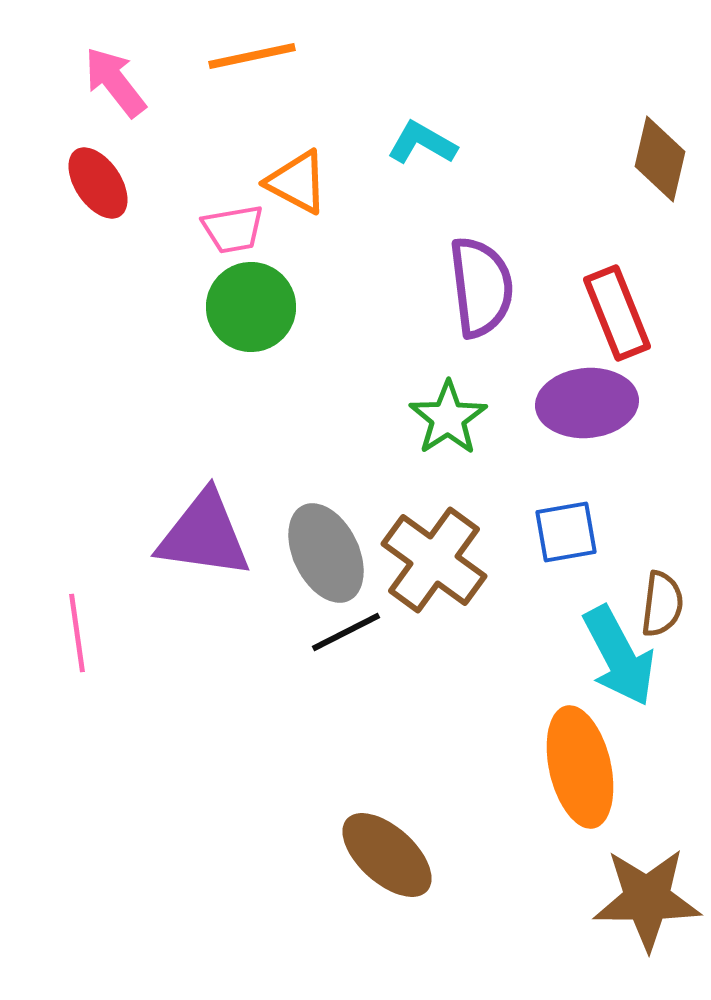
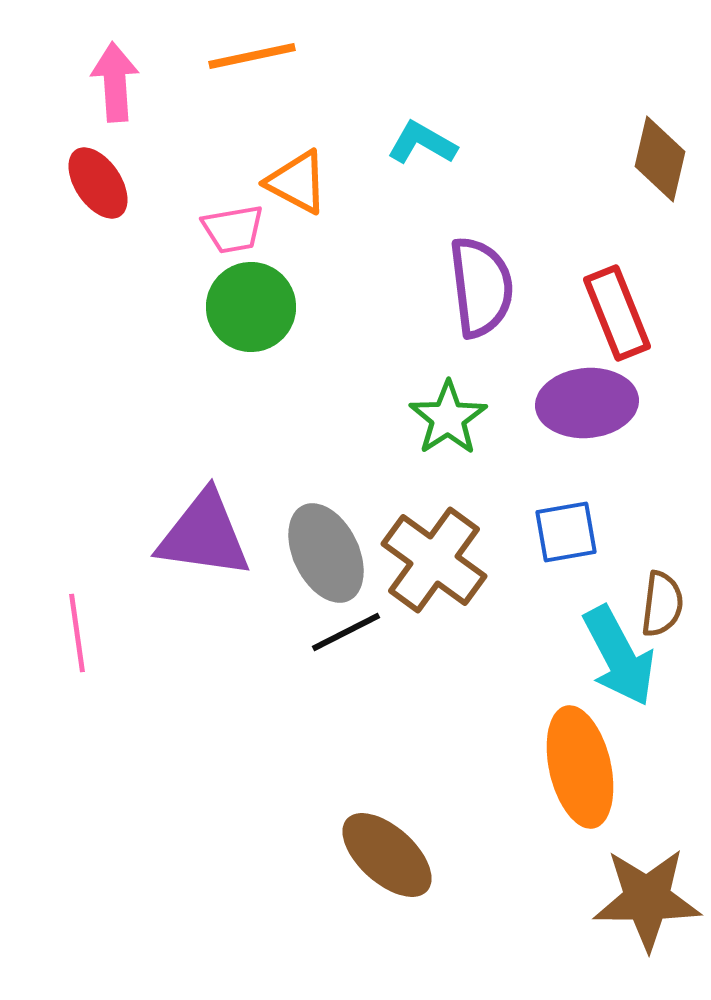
pink arrow: rotated 34 degrees clockwise
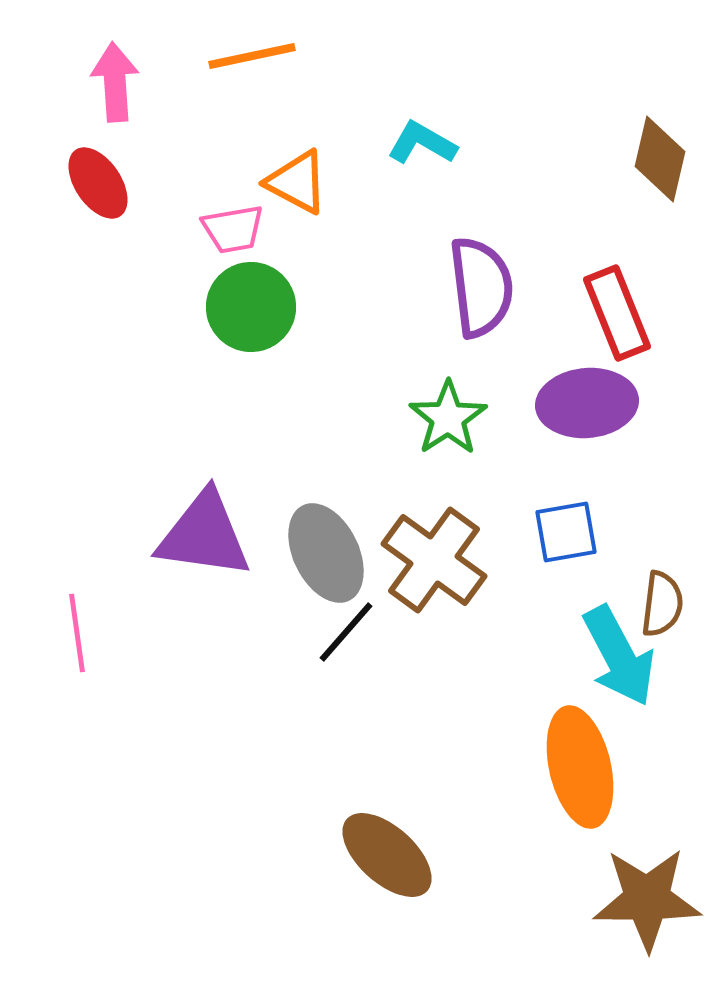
black line: rotated 22 degrees counterclockwise
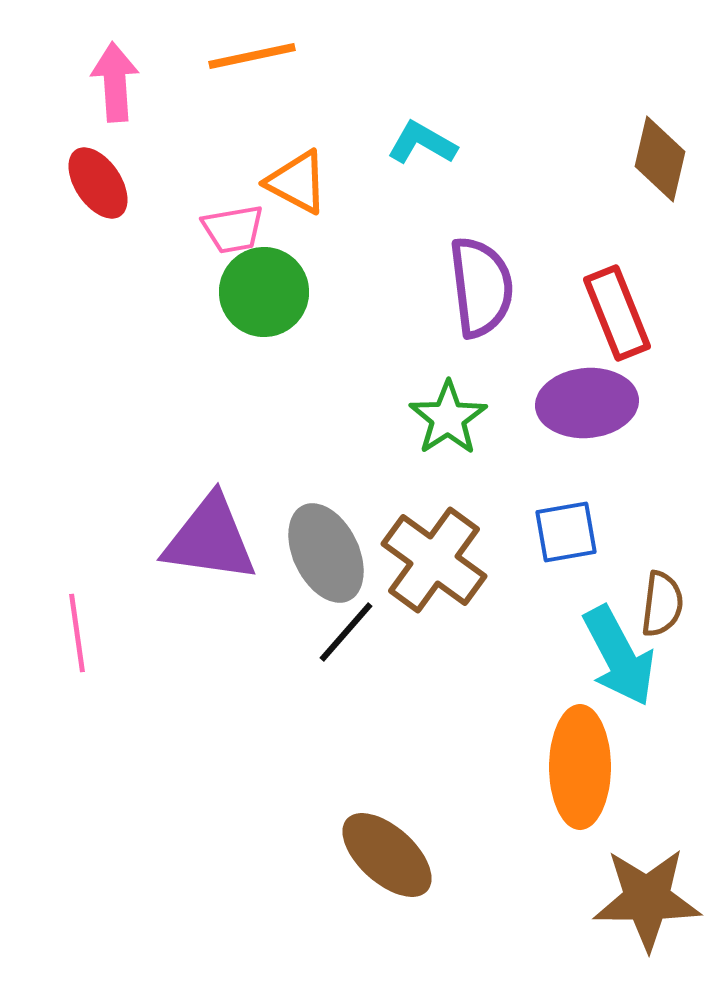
green circle: moved 13 px right, 15 px up
purple triangle: moved 6 px right, 4 px down
orange ellipse: rotated 13 degrees clockwise
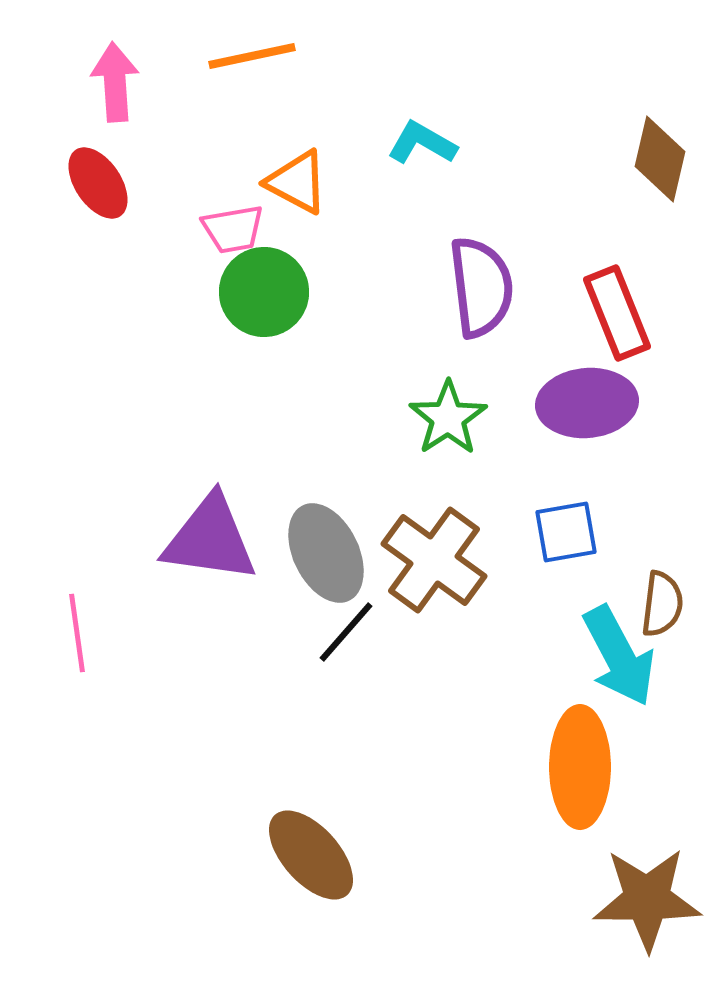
brown ellipse: moved 76 px left; rotated 6 degrees clockwise
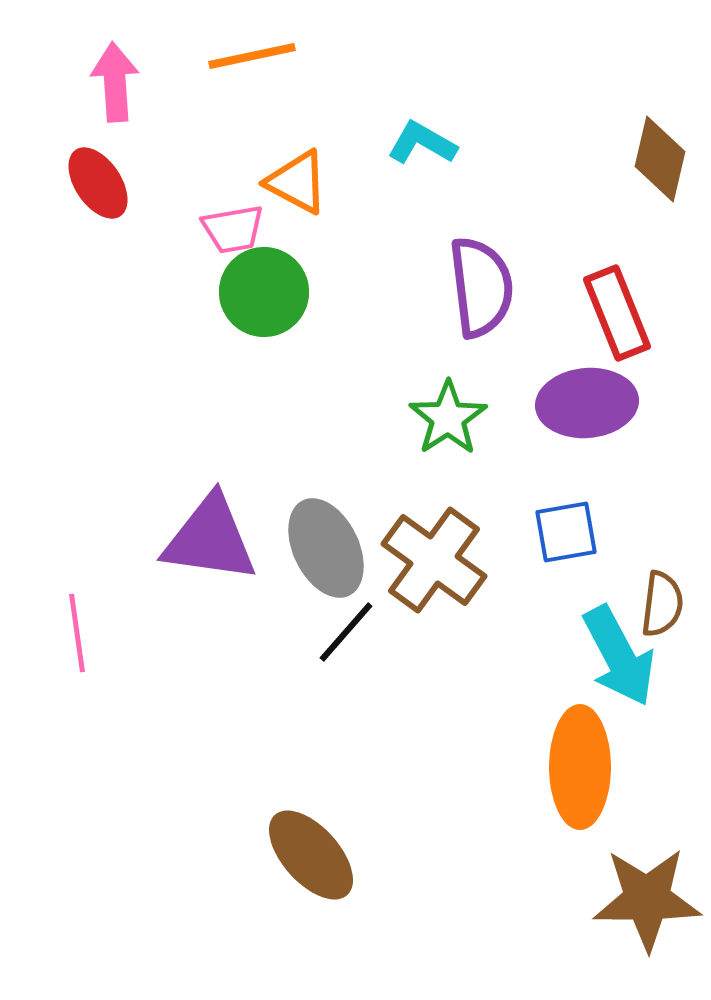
gray ellipse: moved 5 px up
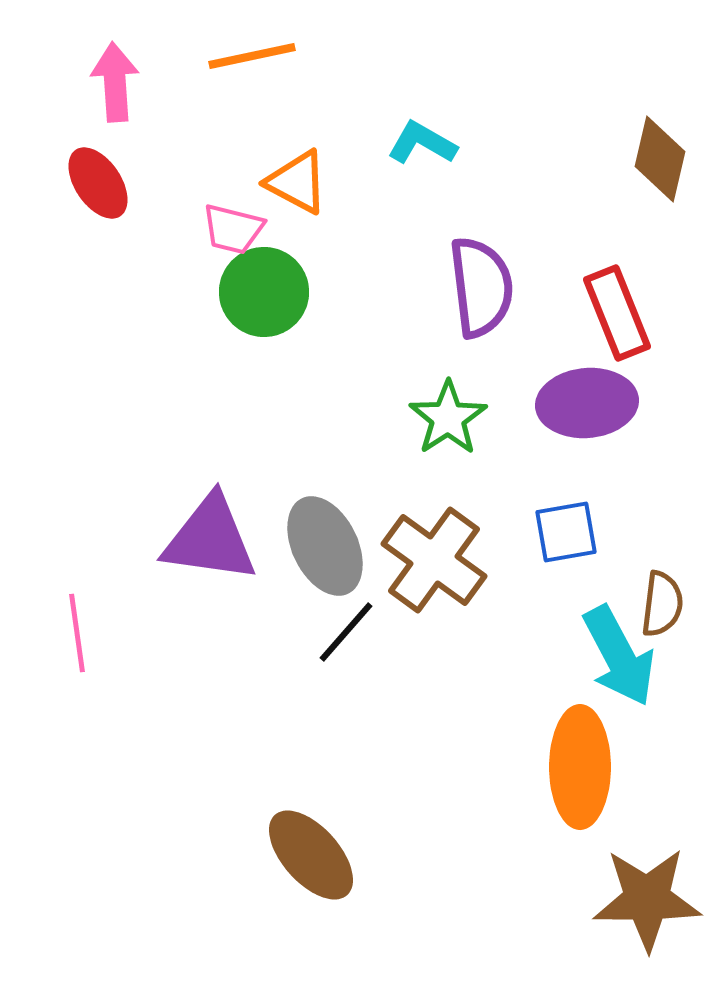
pink trapezoid: rotated 24 degrees clockwise
gray ellipse: moved 1 px left, 2 px up
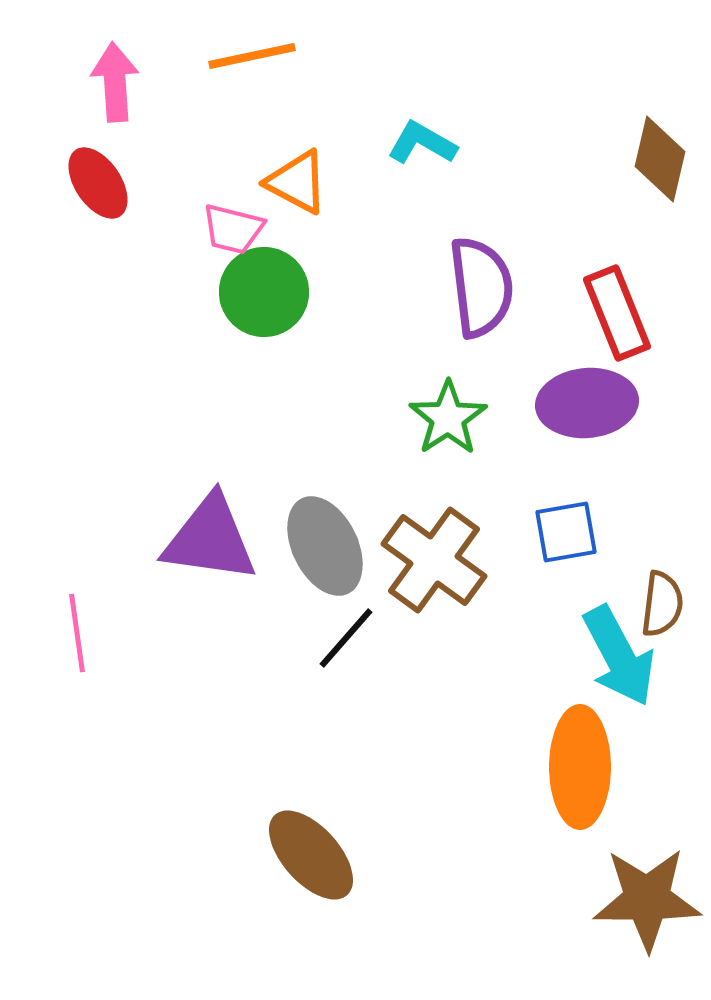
black line: moved 6 px down
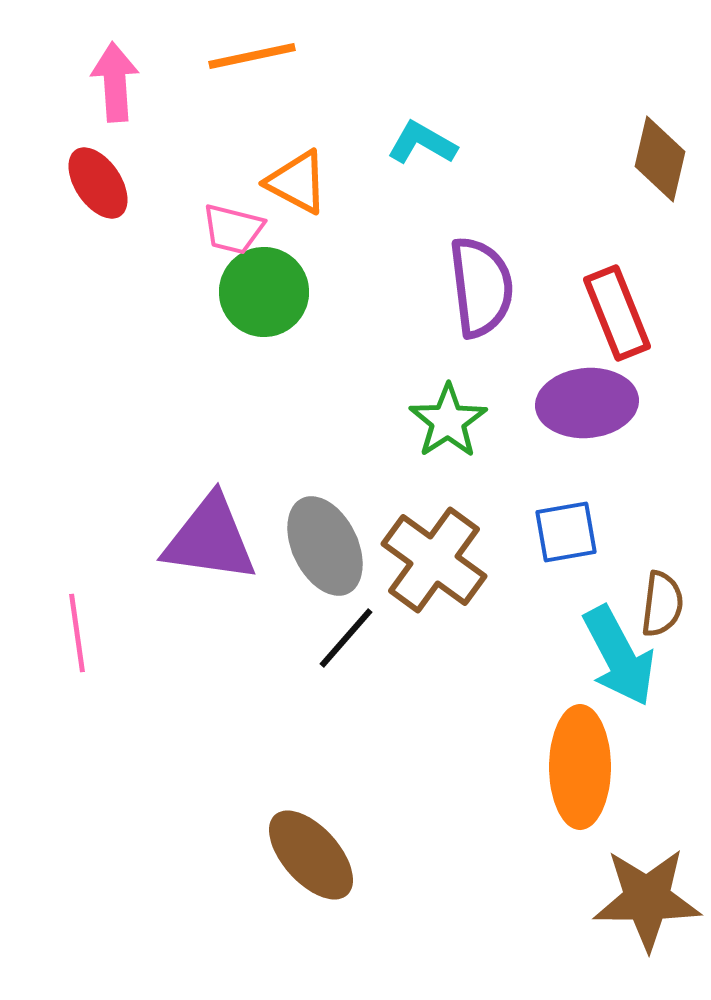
green star: moved 3 px down
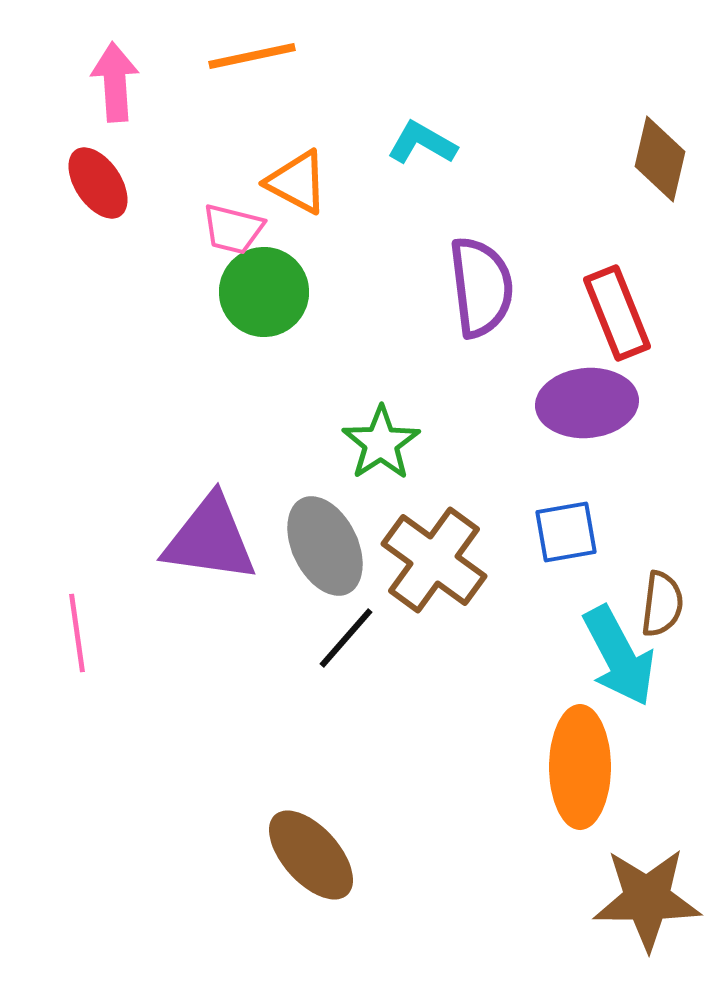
green star: moved 67 px left, 22 px down
